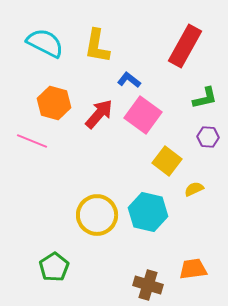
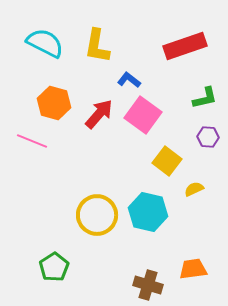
red rectangle: rotated 42 degrees clockwise
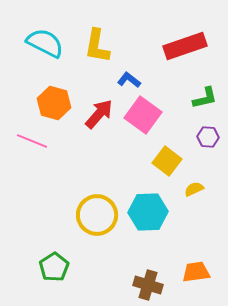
cyan hexagon: rotated 15 degrees counterclockwise
orange trapezoid: moved 3 px right, 3 px down
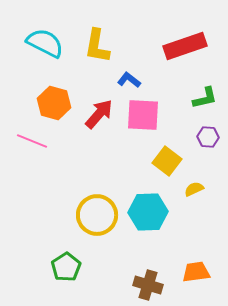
pink square: rotated 33 degrees counterclockwise
green pentagon: moved 12 px right
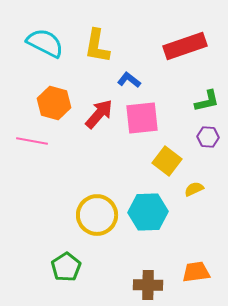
green L-shape: moved 2 px right, 3 px down
pink square: moved 1 px left, 3 px down; rotated 9 degrees counterclockwise
pink line: rotated 12 degrees counterclockwise
brown cross: rotated 16 degrees counterclockwise
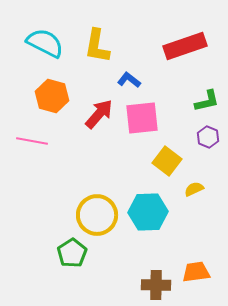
orange hexagon: moved 2 px left, 7 px up
purple hexagon: rotated 20 degrees clockwise
green pentagon: moved 6 px right, 14 px up
brown cross: moved 8 px right
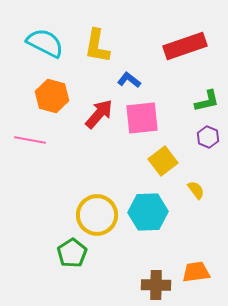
pink line: moved 2 px left, 1 px up
yellow square: moved 4 px left; rotated 16 degrees clockwise
yellow semicircle: moved 2 px right, 1 px down; rotated 78 degrees clockwise
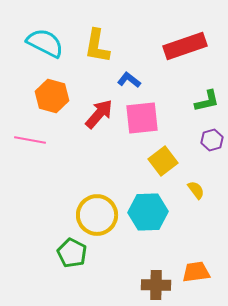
purple hexagon: moved 4 px right, 3 px down; rotated 20 degrees clockwise
green pentagon: rotated 12 degrees counterclockwise
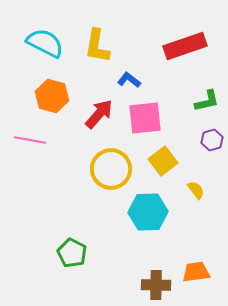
pink square: moved 3 px right
yellow circle: moved 14 px right, 46 px up
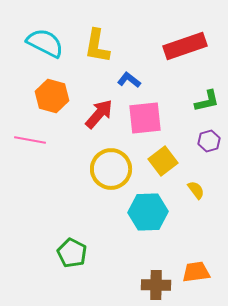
purple hexagon: moved 3 px left, 1 px down
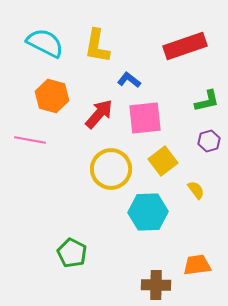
orange trapezoid: moved 1 px right, 7 px up
